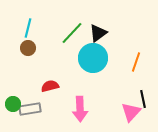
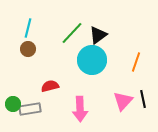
black triangle: moved 2 px down
brown circle: moved 1 px down
cyan circle: moved 1 px left, 2 px down
pink triangle: moved 8 px left, 11 px up
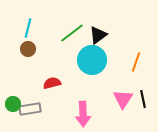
green line: rotated 10 degrees clockwise
red semicircle: moved 2 px right, 3 px up
pink triangle: moved 2 px up; rotated 10 degrees counterclockwise
pink arrow: moved 3 px right, 5 px down
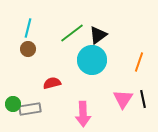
orange line: moved 3 px right
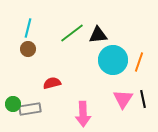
black triangle: rotated 30 degrees clockwise
cyan circle: moved 21 px right
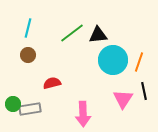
brown circle: moved 6 px down
black line: moved 1 px right, 8 px up
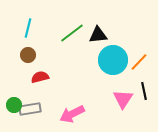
orange line: rotated 24 degrees clockwise
red semicircle: moved 12 px left, 6 px up
green circle: moved 1 px right, 1 px down
pink arrow: moved 11 px left; rotated 65 degrees clockwise
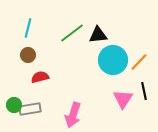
pink arrow: moved 1 px right, 1 px down; rotated 45 degrees counterclockwise
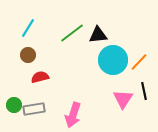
cyan line: rotated 18 degrees clockwise
gray rectangle: moved 4 px right
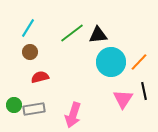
brown circle: moved 2 px right, 3 px up
cyan circle: moved 2 px left, 2 px down
